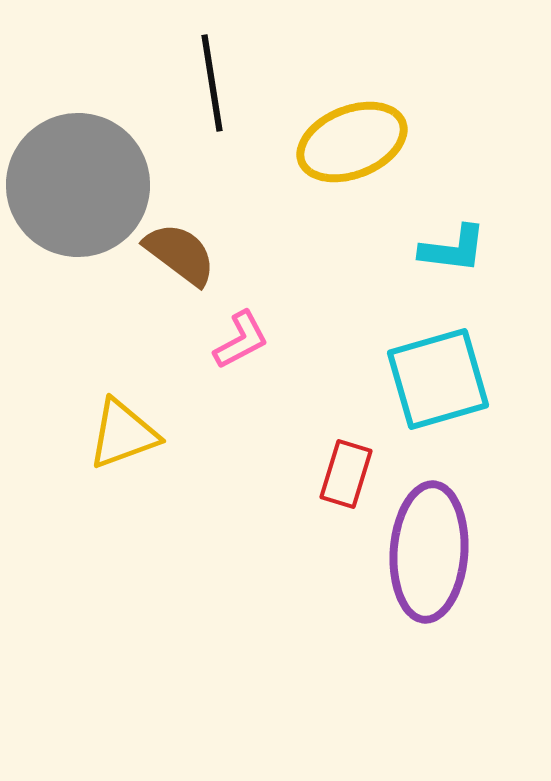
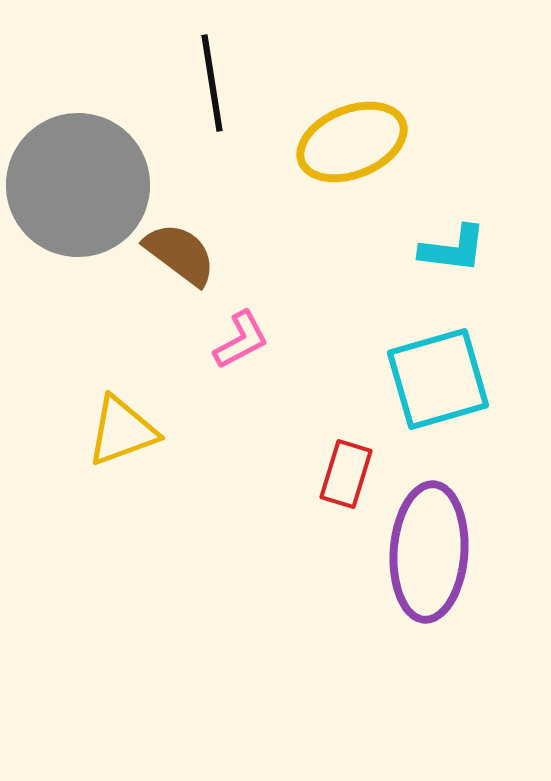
yellow triangle: moved 1 px left, 3 px up
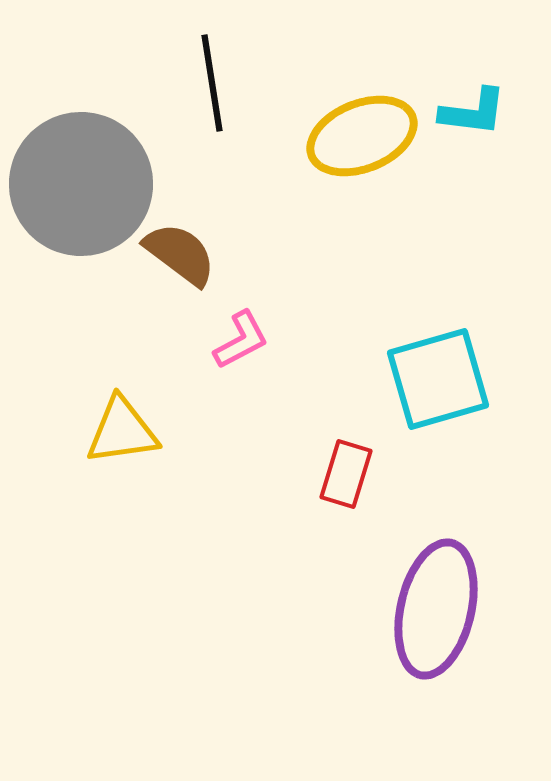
yellow ellipse: moved 10 px right, 6 px up
gray circle: moved 3 px right, 1 px up
cyan L-shape: moved 20 px right, 137 px up
yellow triangle: rotated 12 degrees clockwise
purple ellipse: moved 7 px right, 57 px down; rotated 9 degrees clockwise
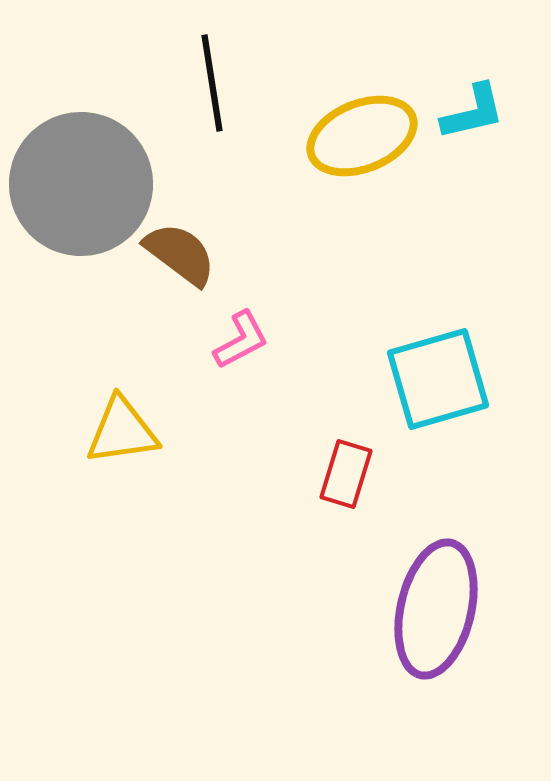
cyan L-shape: rotated 20 degrees counterclockwise
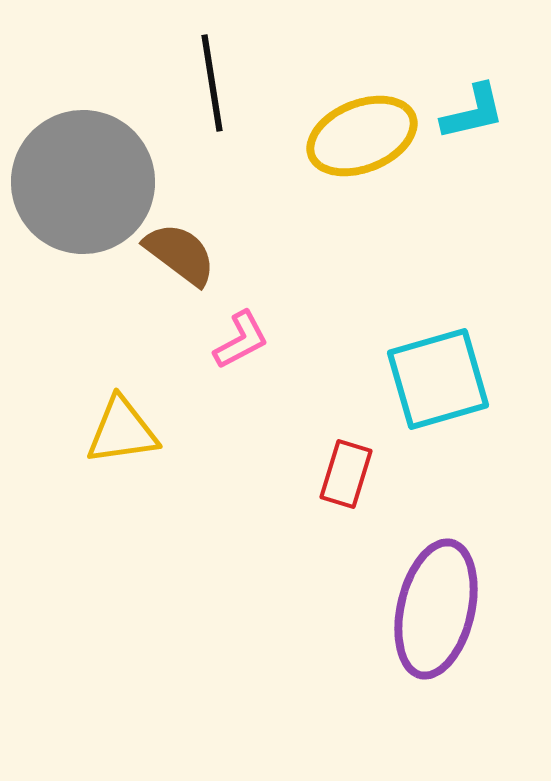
gray circle: moved 2 px right, 2 px up
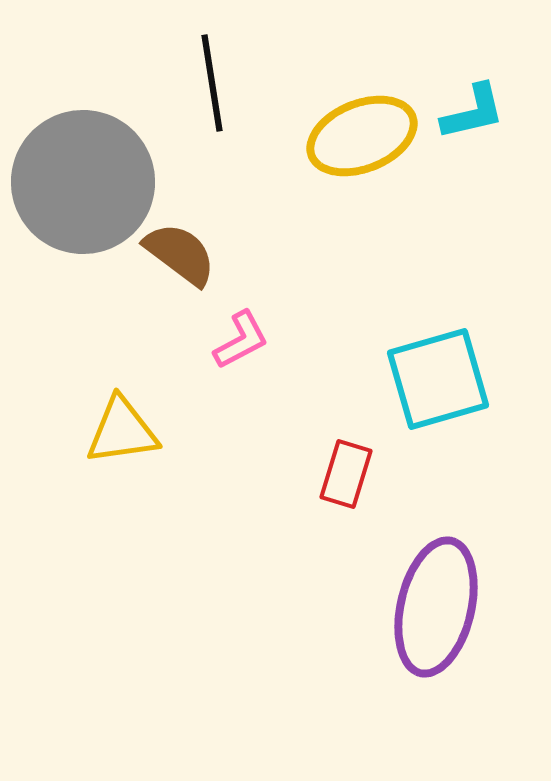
purple ellipse: moved 2 px up
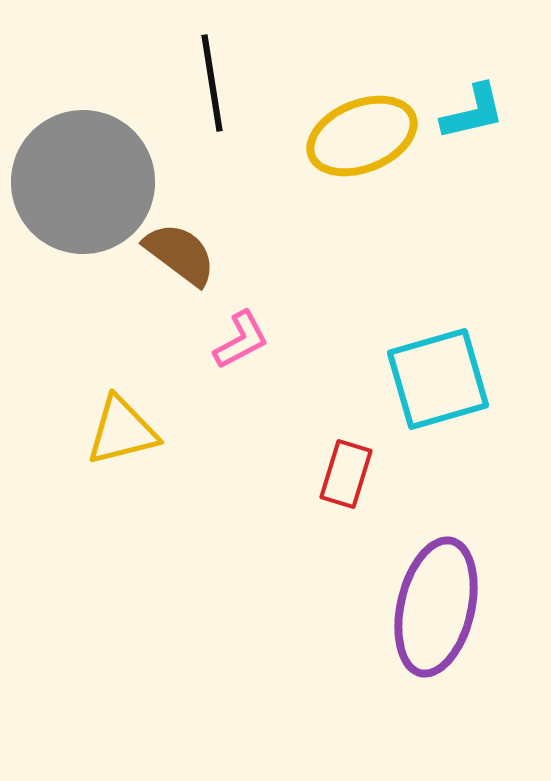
yellow triangle: rotated 6 degrees counterclockwise
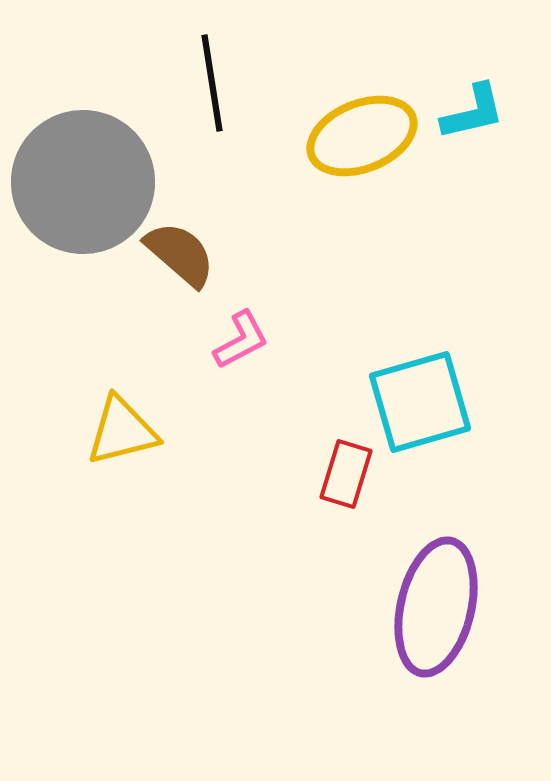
brown semicircle: rotated 4 degrees clockwise
cyan square: moved 18 px left, 23 px down
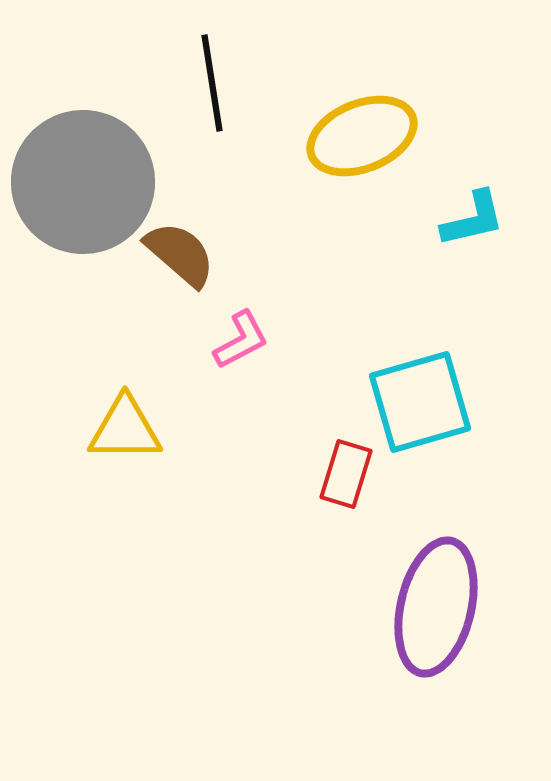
cyan L-shape: moved 107 px down
yellow triangle: moved 3 px right, 2 px up; rotated 14 degrees clockwise
